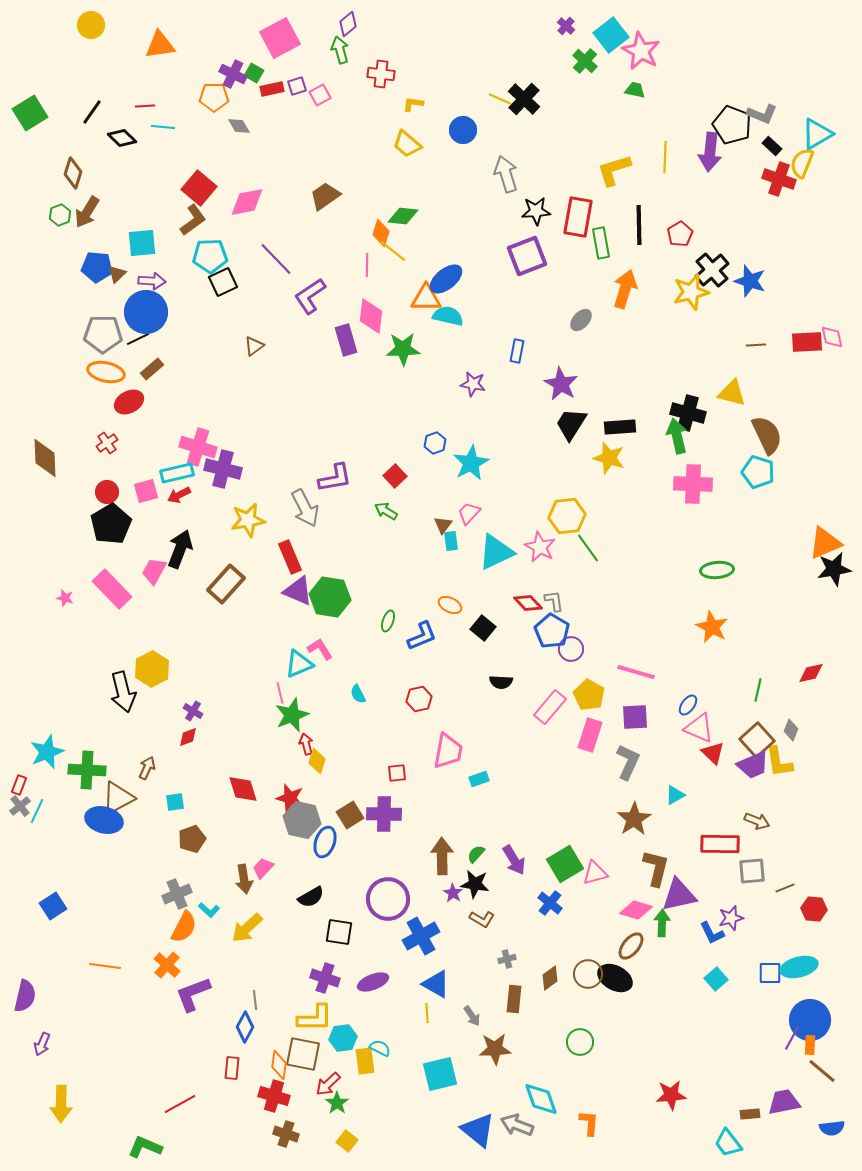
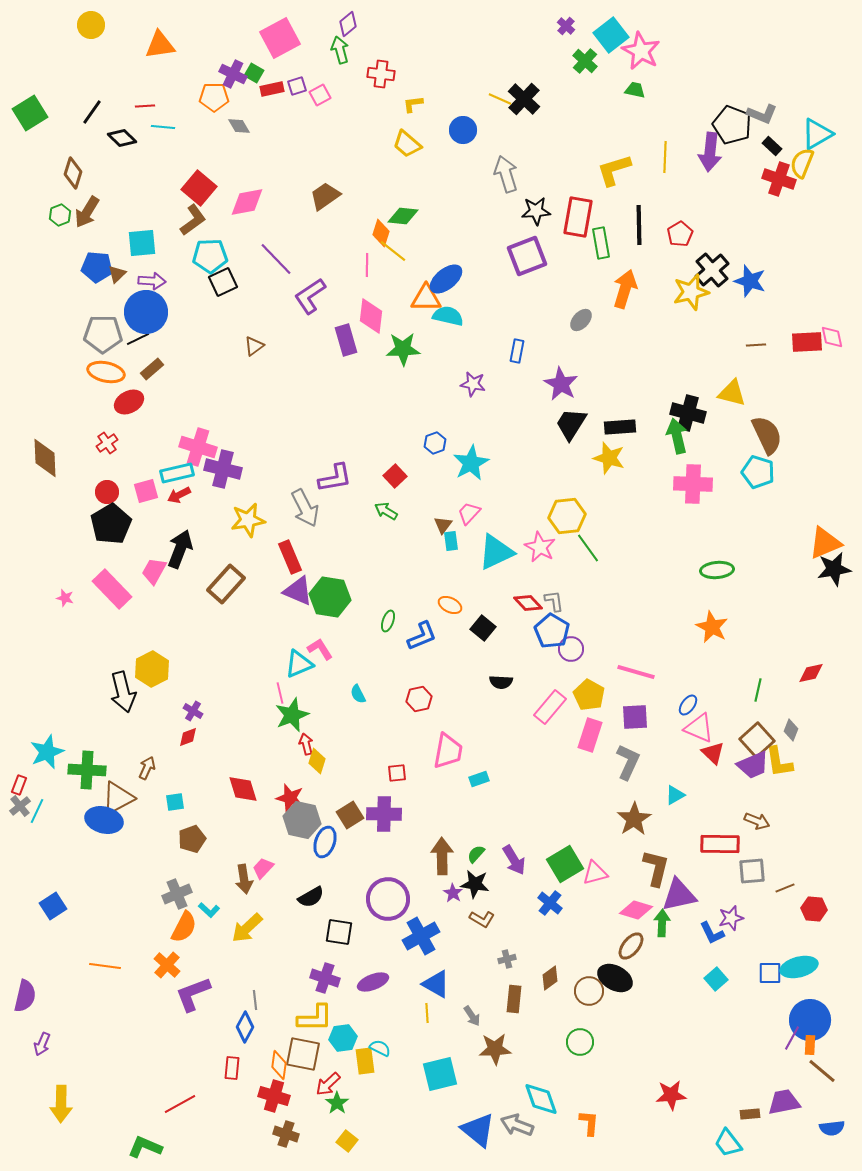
yellow L-shape at (413, 104): rotated 15 degrees counterclockwise
brown circle at (588, 974): moved 1 px right, 17 px down
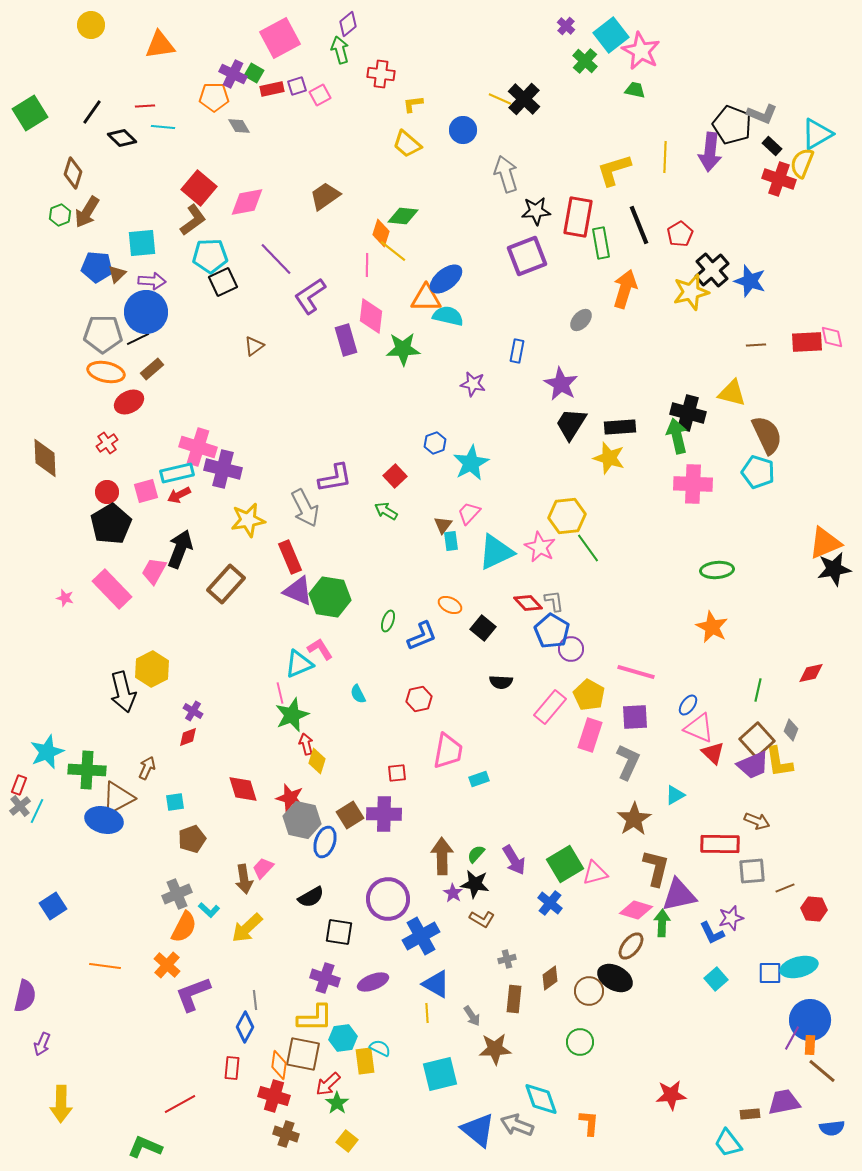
black line at (639, 225): rotated 21 degrees counterclockwise
